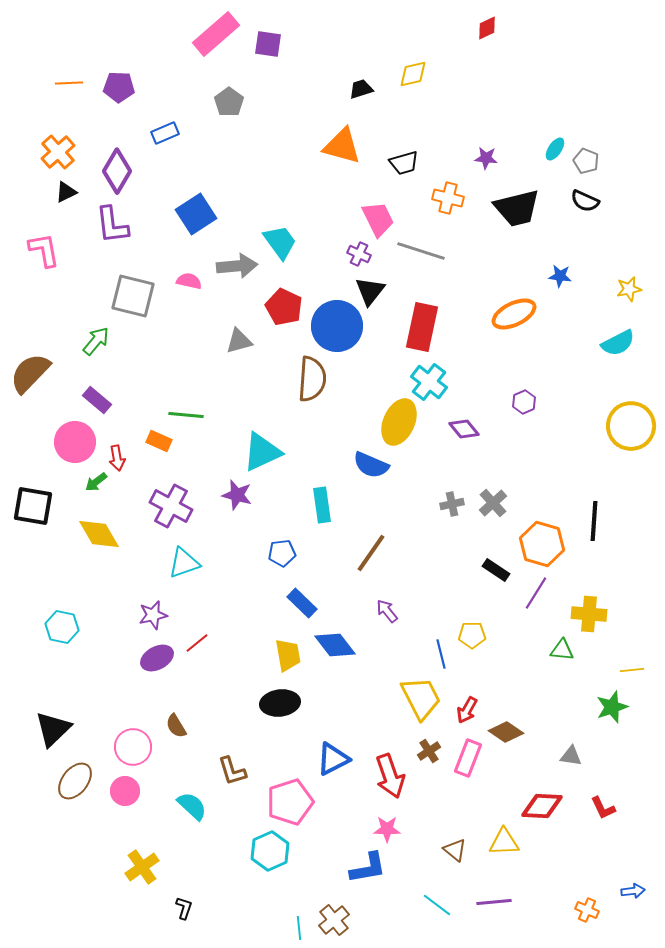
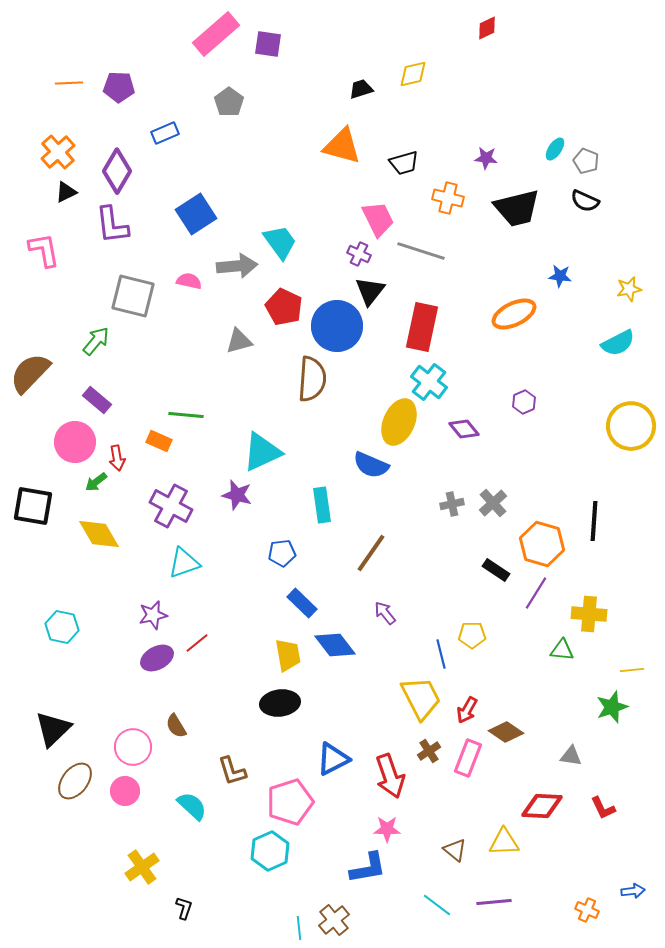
purple arrow at (387, 611): moved 2 px left, 2 px down
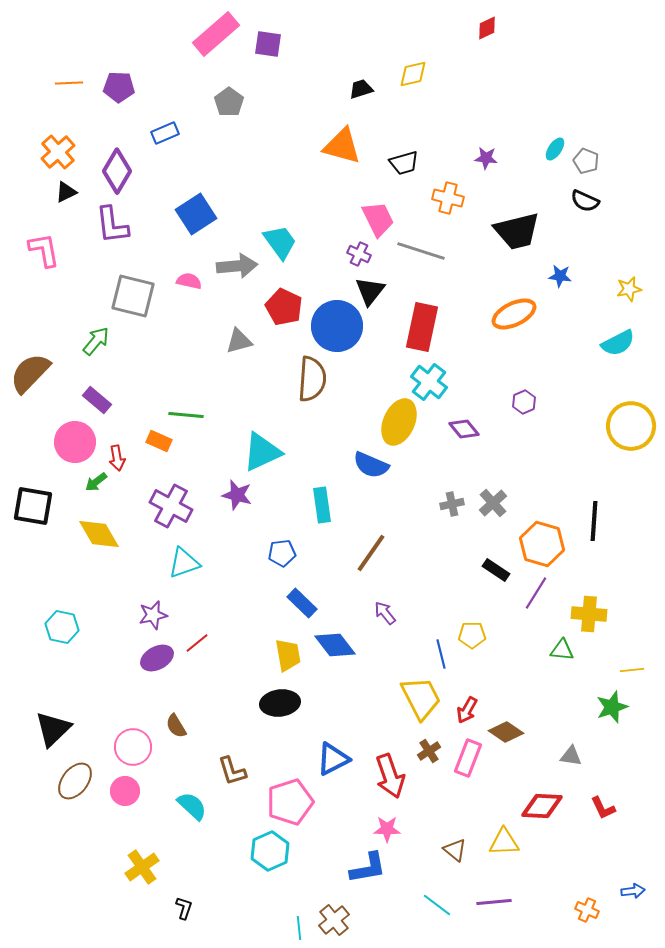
black trapezoid at (517, 208): moved 23 px down
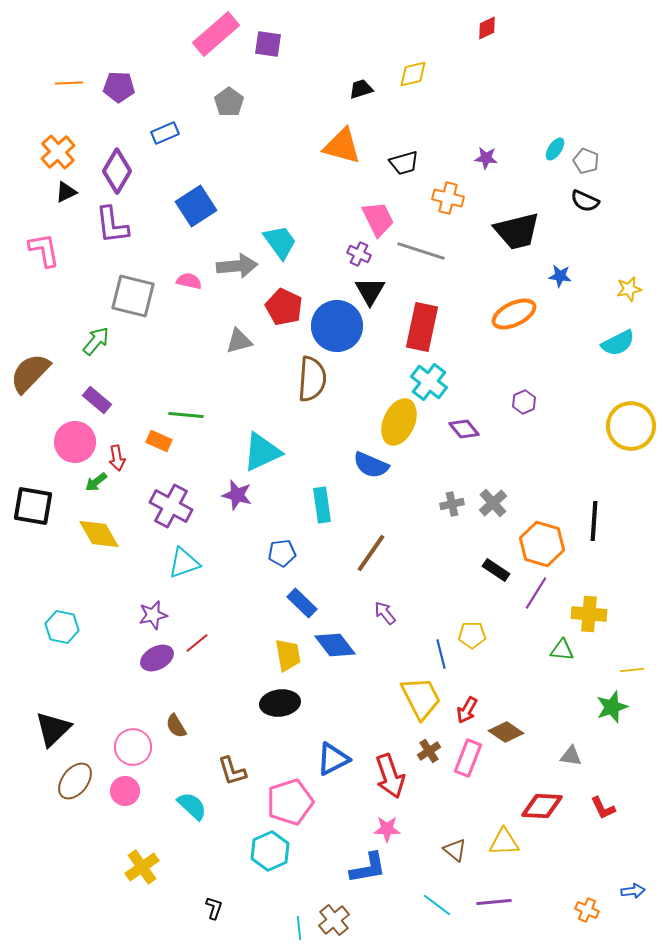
blue square at (196, 214): moved 8 px up
black triangle at (370, 291): rotated 8 degrees counterclockwise
black L-shape at (184, 908): moved 30 px right
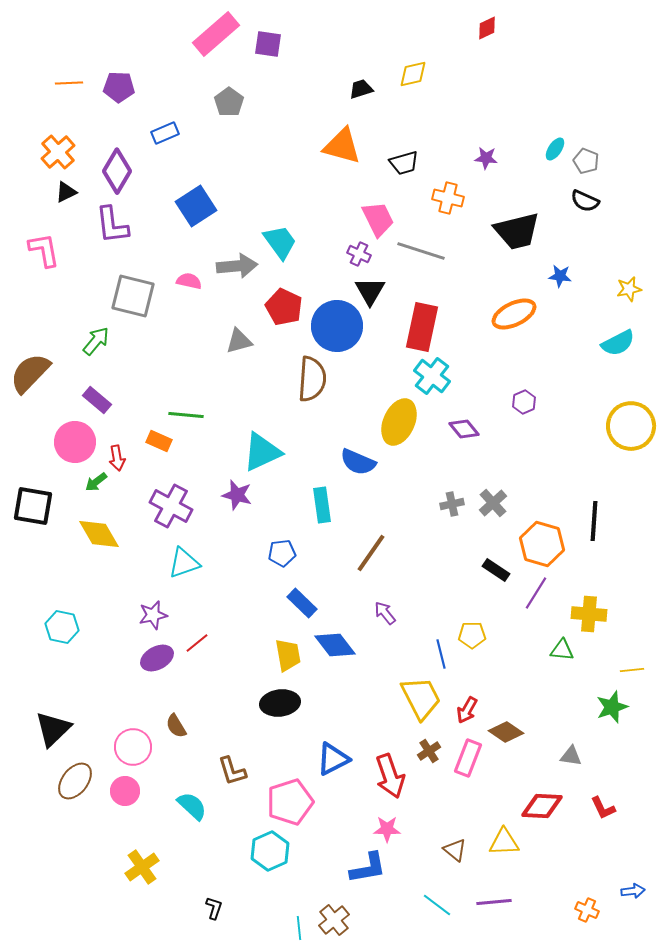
cyan cross at (429, 382): moved 3 px right, 6 px up
blue semicircle at (371, 465): moved 13 px left, 3 px up
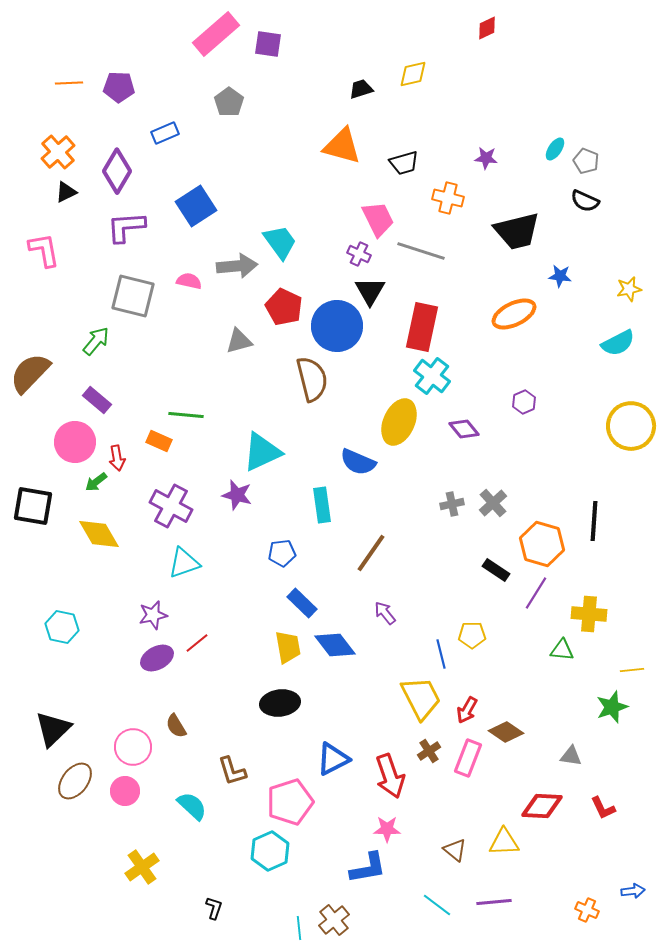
purple L-shape at (112, 225): moved 14 px right, 2 px down; rotated 93 degrees clockwise
brown semicircle at (312, 379): rotated 18 degrees counterclockwise
yellow trapezoid at (288, 655): moved 8 px up
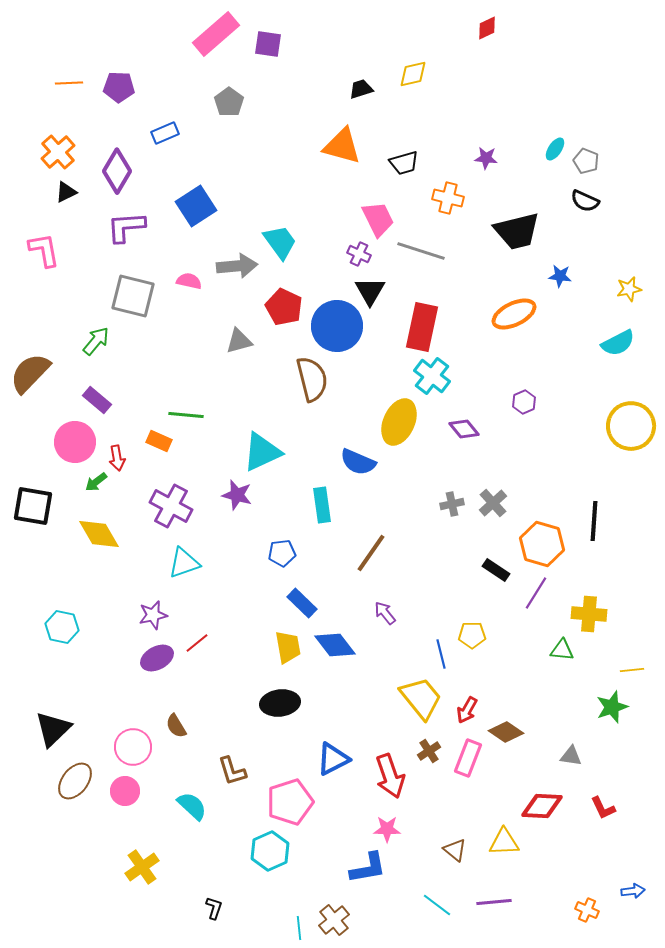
yellow trapezoid at (421, 698): rotated 12 degrees counterclockwise
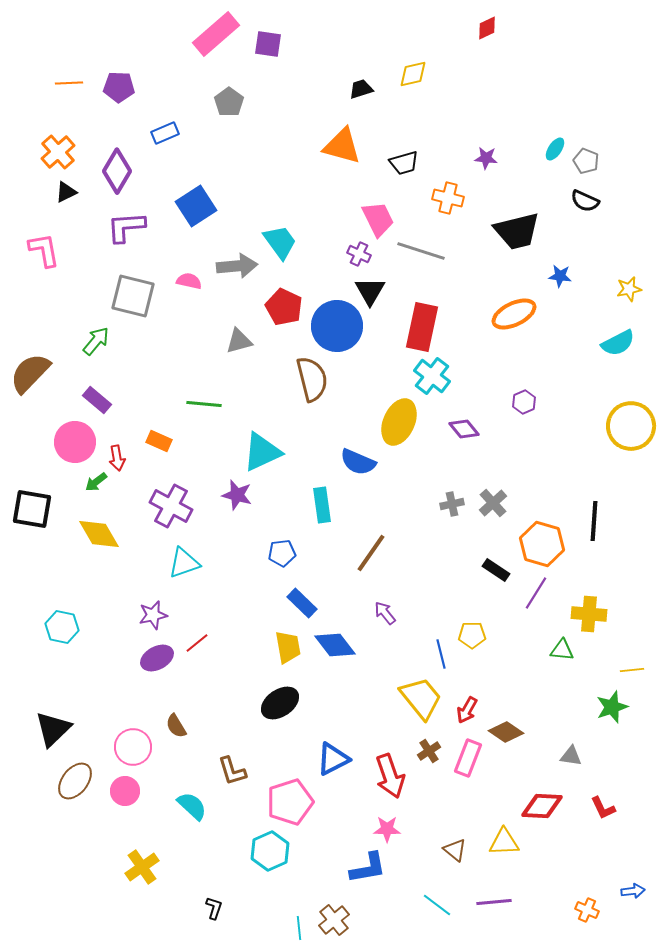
green line at (186, 415): moved 18 px right, 11 px up
black square at (33, 506): moved 1 px left, 3 px down
black ellipse at (280, 703): rotated 27 degrees counterclockwise
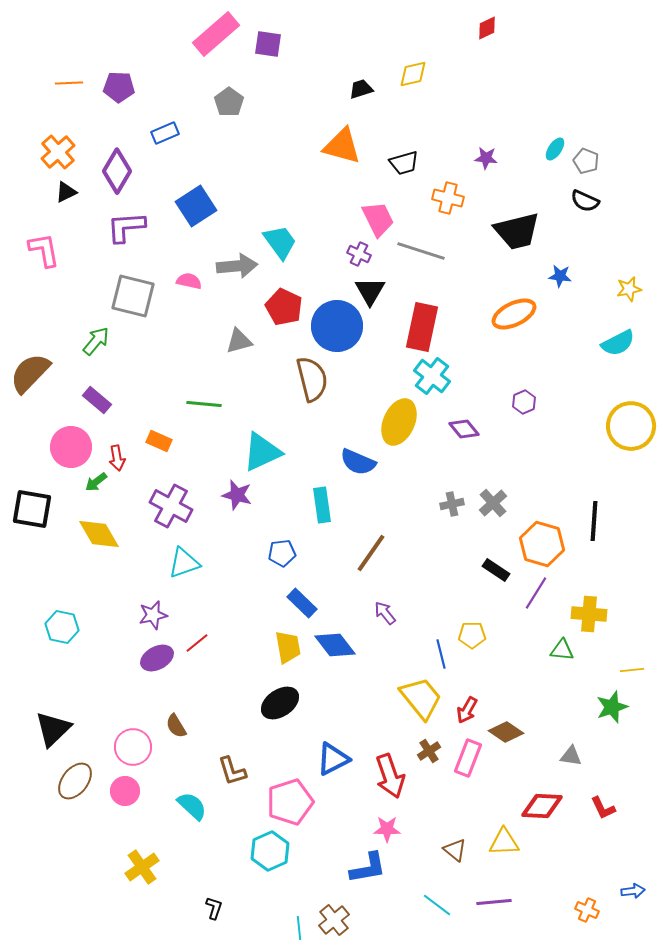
pink circle at (75, 442): moved 4 px left, 5 px down
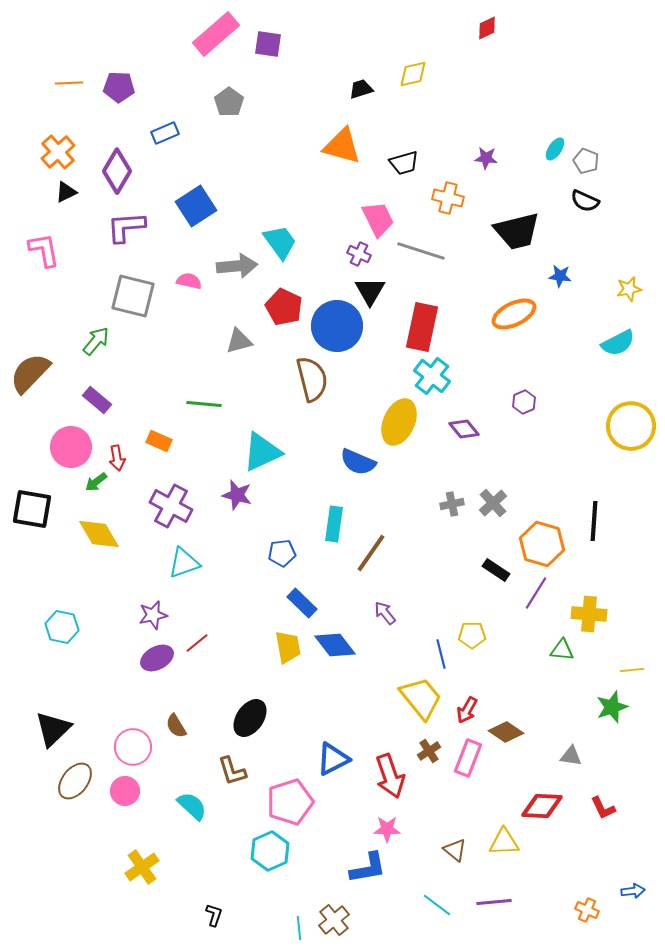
cyan rectangle at (322, 505): moved 12 px right, 19 px down; rotated 16 degrees clockwise
black ellipse at (280, 703): moved 30 px left, 15 px down; rotated 21 degrees counterclockwise
black L-shape at (214, 908): moved 7 px down
